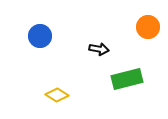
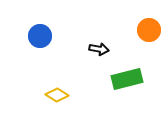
orange circle: moved 1 px right, 3 px down
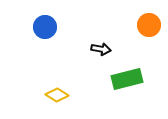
orange circle: moved 5 px up
blue circle: moved 5 px right, 9 px up
black arrow: moved 2 px right
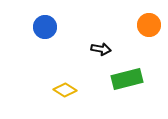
yellow diamond: moved 8 px right, 5 px up
